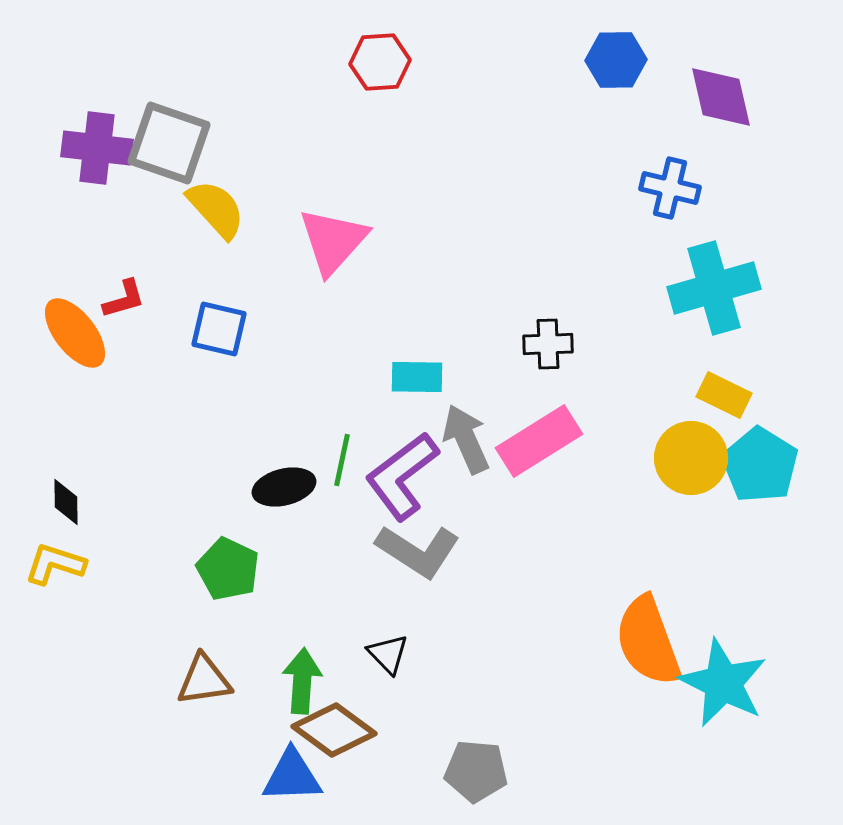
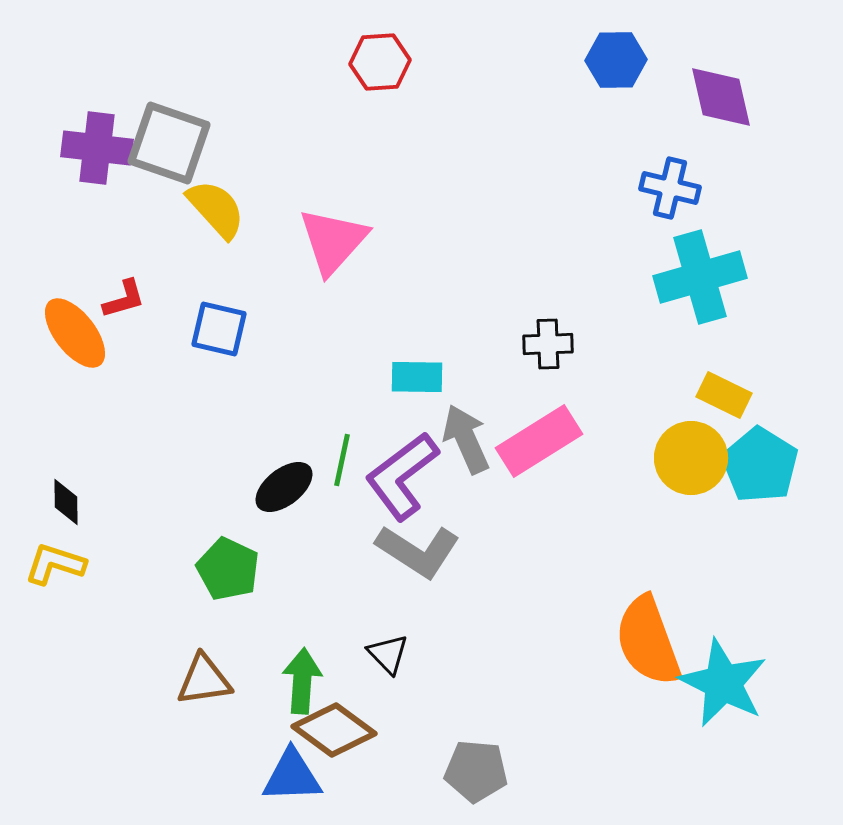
cyan cross: moved 14 px left, 11 px up
black ellipse: rotated 24 degrees counterclockwise
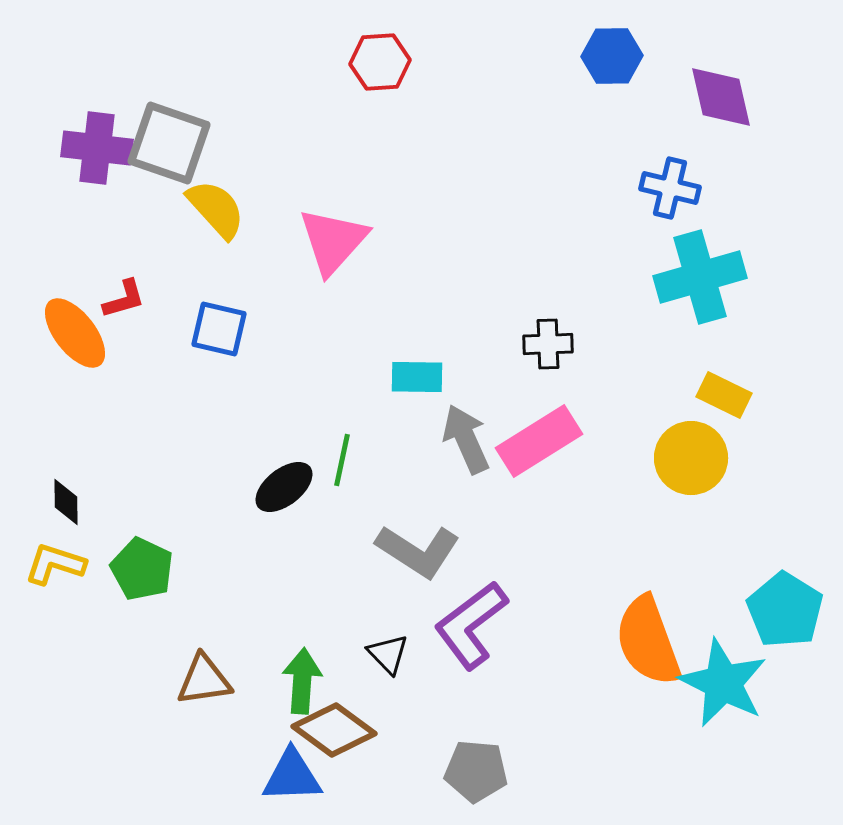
blue hexagon: moved 4 px left, 4 px up
cyan pentagon: moved 25 px right, 145 px down
purple L-shape: moved 69 px right, 149 px down
green pentagon: moved 86 px left
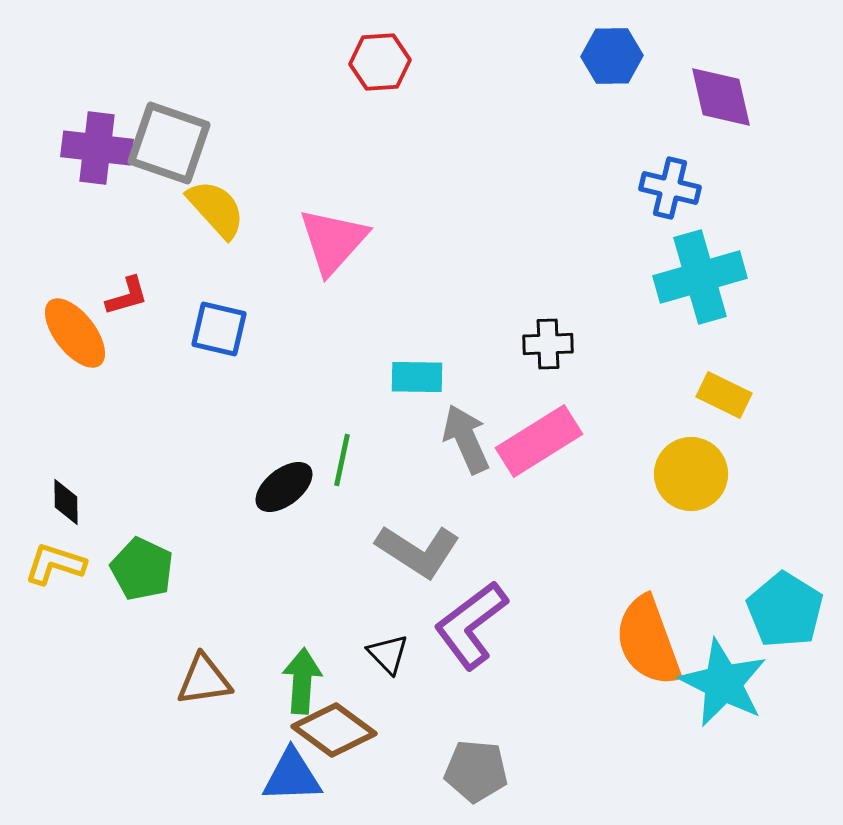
red L-shape: moved 3 px right, 3 px up
yellow circle: moved 16 px down
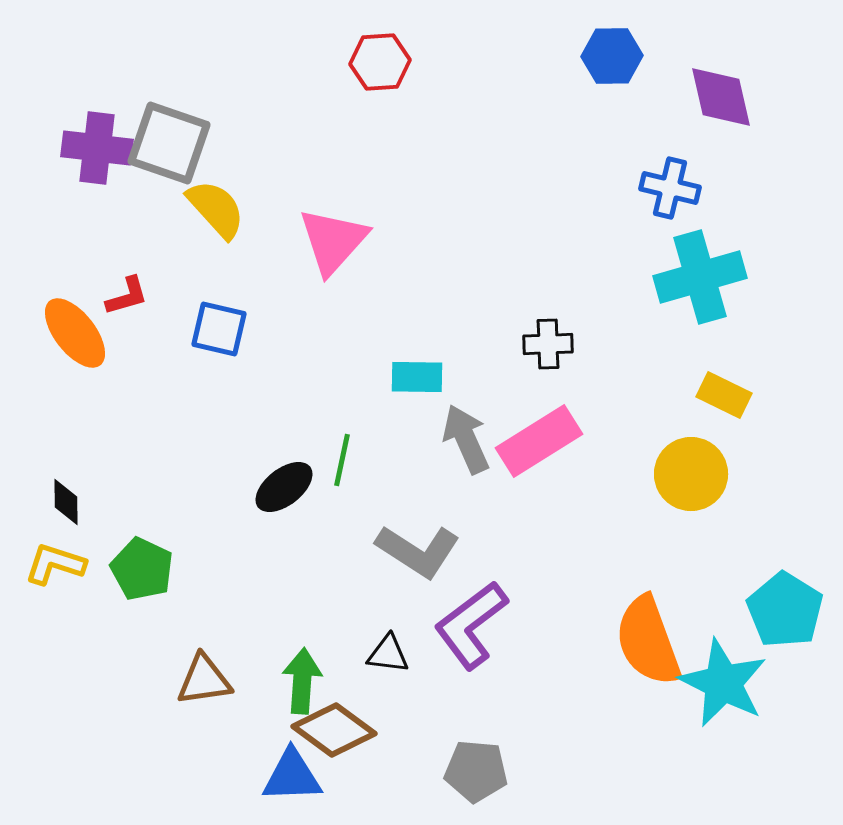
black triangle: rotated 39 degrees counterclockwise
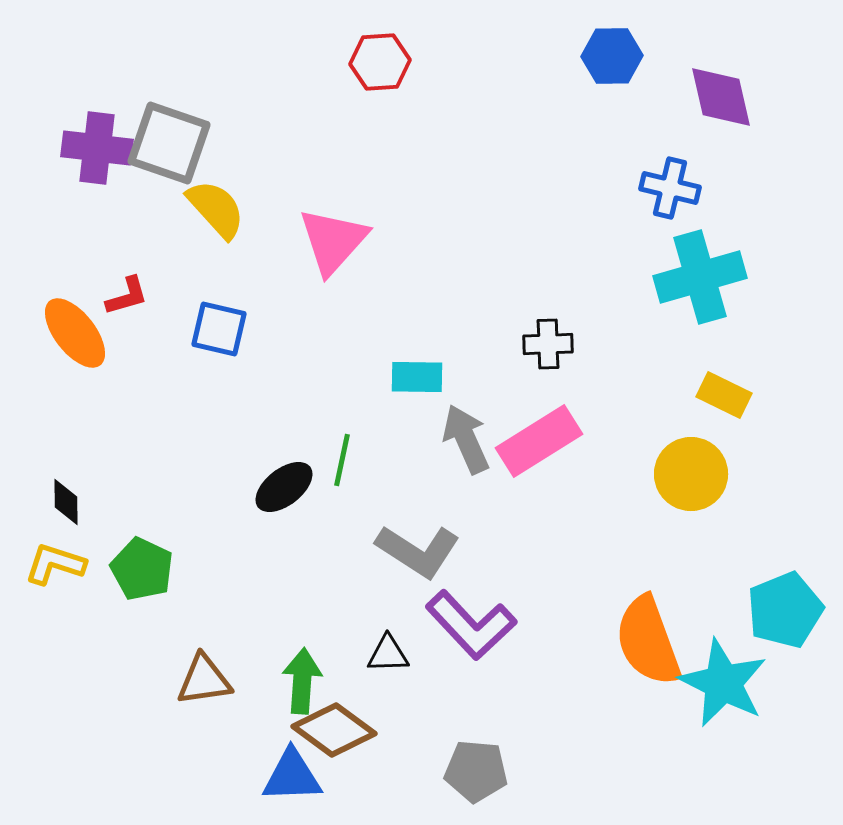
cyan pentagon: rotated 18 degrees clockwise
purple L-shape: rotated 96 degrees counterclockwise
black triangle: rotated 9 degrees counterclockwise
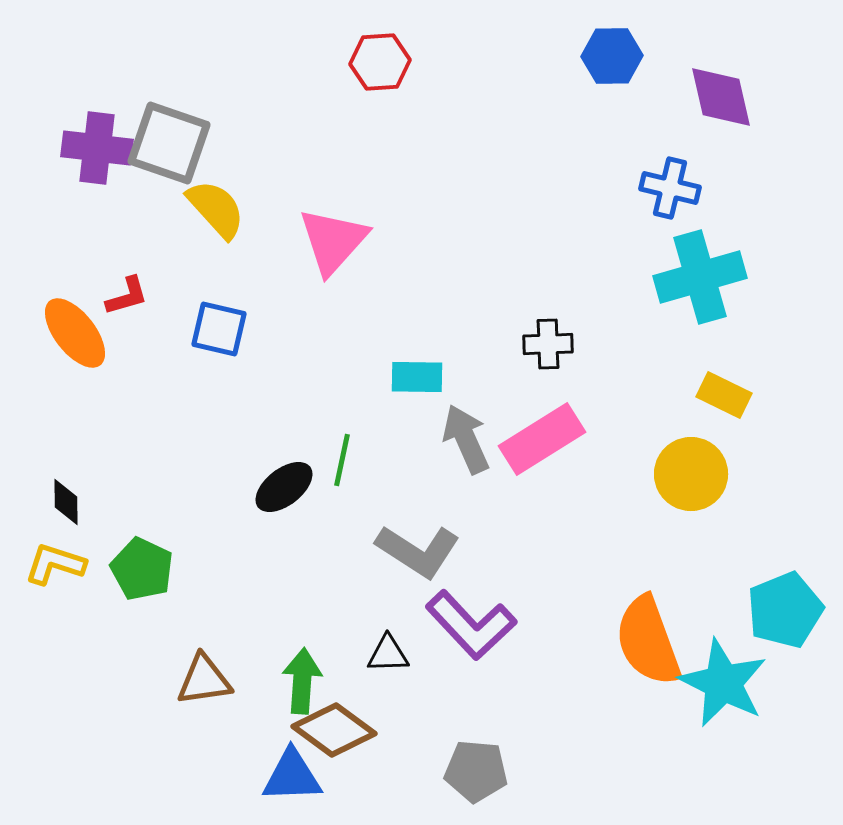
pink rectangle: moved 3 px right, 2 px up
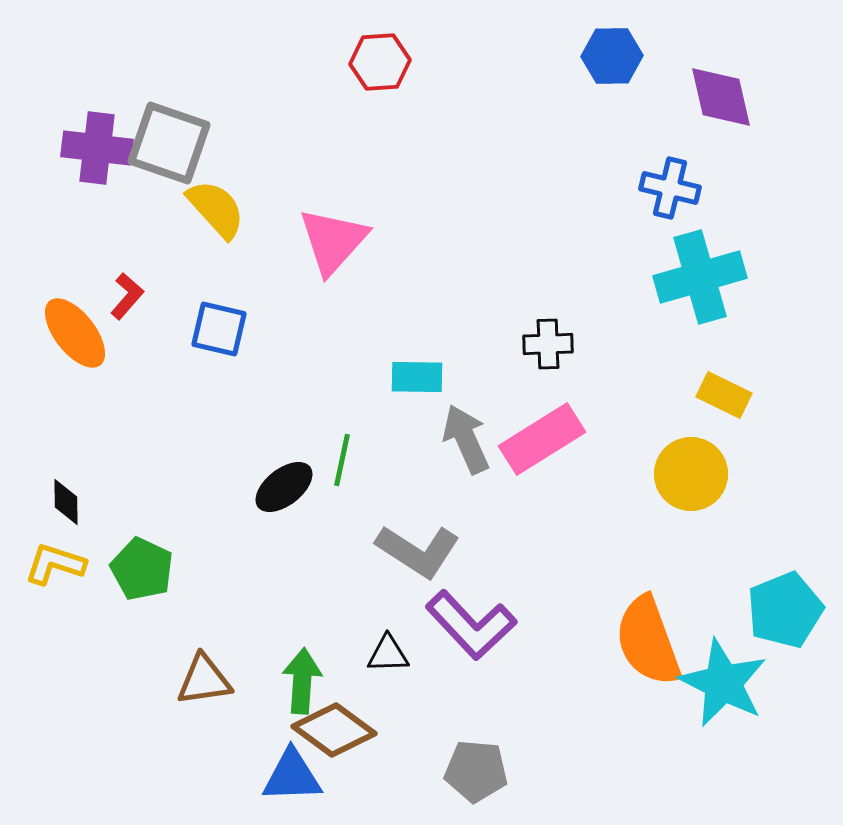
red L-shape: rotated 33 degrees counterclockwise
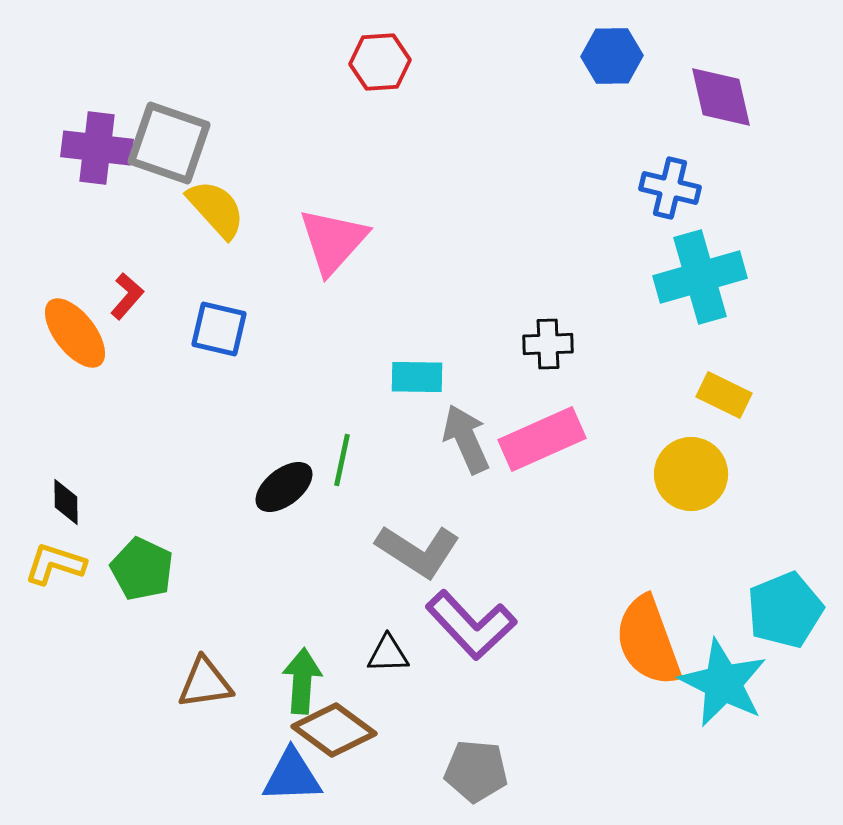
pink rectangle: rotated 8 degrees clockwise
brown triangle: moved 1 px right, 3 px down
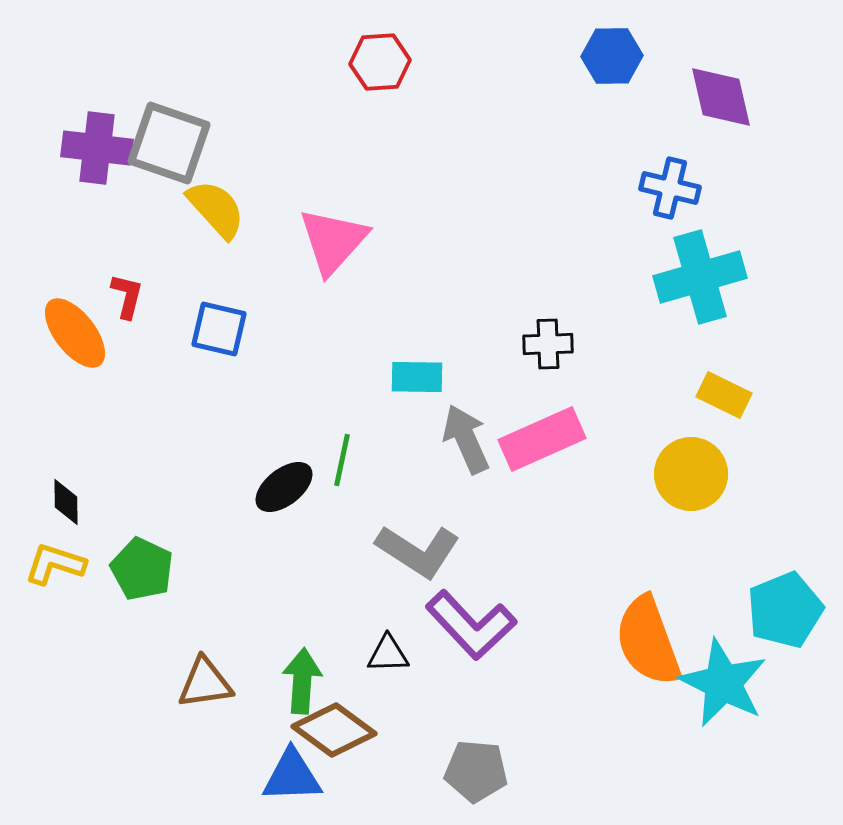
red L-shape: rotated 27 degrees counterclockwise
